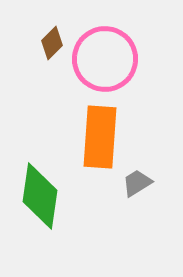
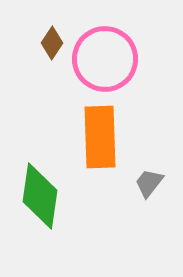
brown diamond: rotated 12 degrees counterclockwise
orange rectangle: rotated 6 degrees counterclockwise
gray trapezoid: moved 12 px right; rotated 20 degrees counterclockwise
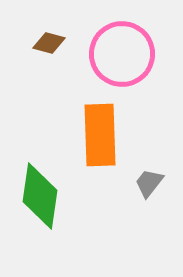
brown diamond: moved 3 px left; rotated 72 degrees clockwise
pink circle: moved 17 px right, 5 px up
orange rectangle: moved 2 px up
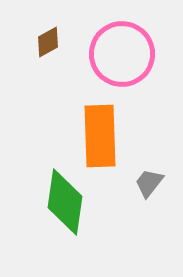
brown diamond: moved 1 px left, 1 px up; rotated 44 degrees counterclockwise
orange rectangle: moved 1 px down
green diamond: moved 25 px right, 6 px down
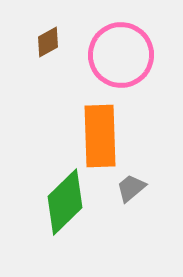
pink circle: moved 1 px left, 1 px down
gray trapezoid: moved 18 px left, 5 px down; rotated 12 degrees clockwise
green diamond: rotated 38 degrees clockwise
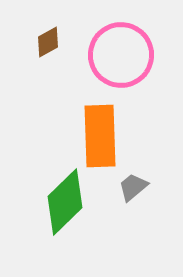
gray trapezoid: moved 2 px right, 1 px up
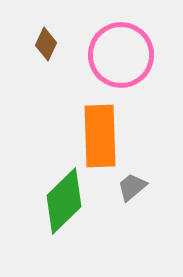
brown diamond: moved 2 px left, 2 px down; rotated 36 degrees counterclockwise
gray trapezoid: moved 1 px left
green diamond: moved 1 px left, 1 px up
